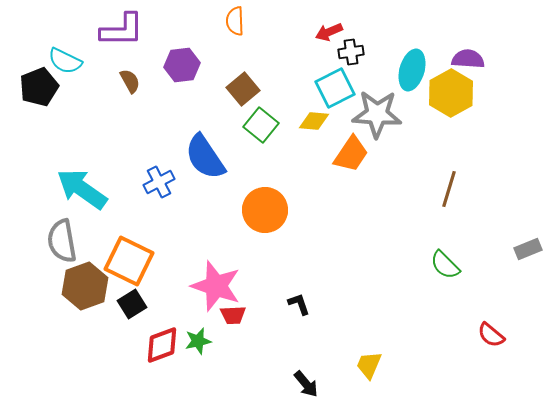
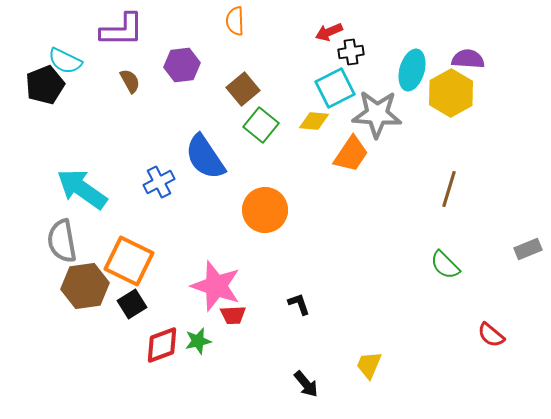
black pentagon: moved 6 px right, 2 px up
brown hexagon: rotated 12 degrees clockwise
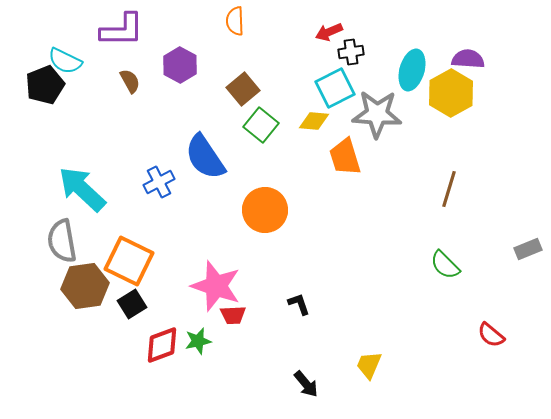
purple hexagon: moved 2 px left; rotated 24 degrees counterclockwise
orange trapezoid: moved 6 px left, 3 px down; rotated 129 degrees clockwise
cyan arrow: rotated 8 degrees clockwise
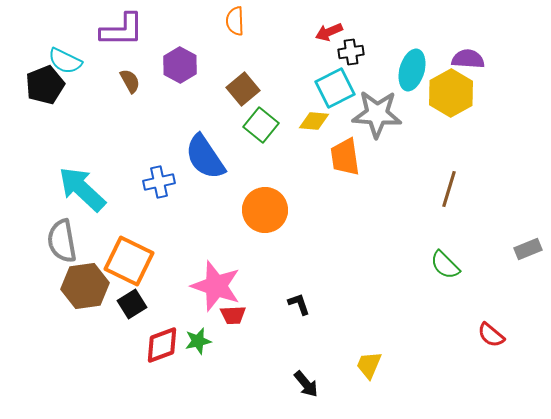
orange trapezoid: rotated 9 degrees clockwise
blue cross: rotated 16 degrees clockwise
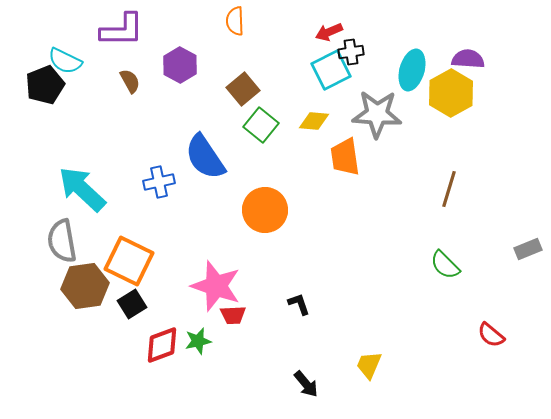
cyan square: moved 4 px left, 18 px up
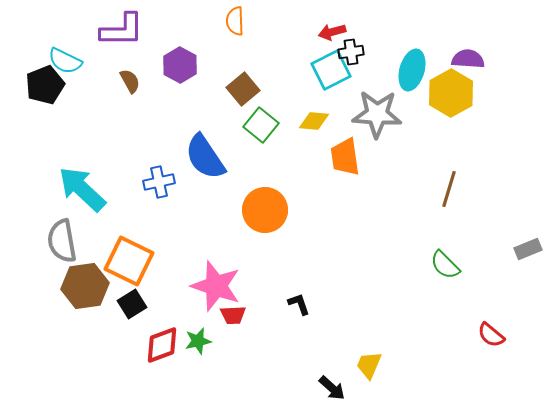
red arrow: moved 3 px right; rotated 8 degrees clockwise
black arrow: moved 26 px right, 4 px down; rotated 8 degrees counterclockwise
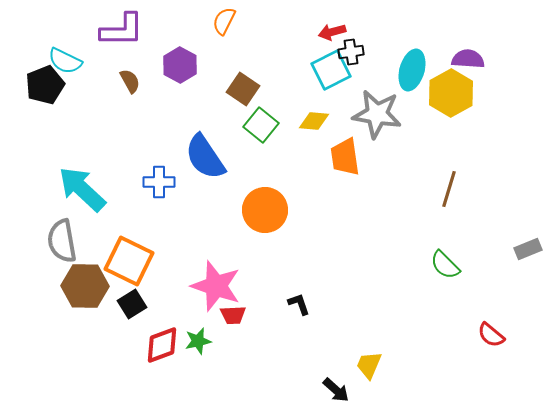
orange semicircle: moved 11 px left; rotated 28 degrees clockwise
brown square: rotated 16 degrees counterclockwise
gray star: rotated 6 degrees clockwise
blue cross: rotated 12 degrees clockwise
brown hexagon: rotated 9 degrees clockwise
black arrow: moved 4 px right, 2 px down
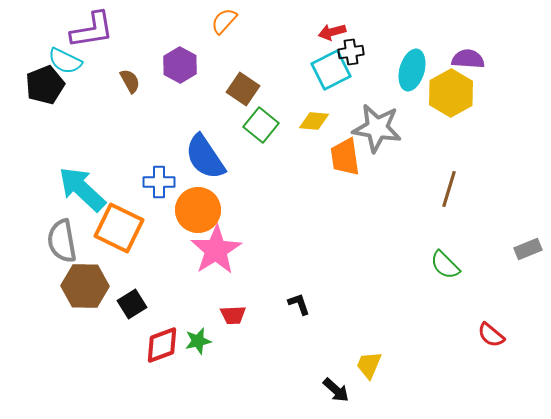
orange semicircle: rotated 16 degrees clockwise
purple L-shape: moved 30 px left; rotated 9 degrees counterclockwise
gray star: moved 14 px down
orange circle: moved 67 px left
orange square: moved 10 px left, 33 px up
pink star: moved 36 px up; rotated 21 degrees clockwise
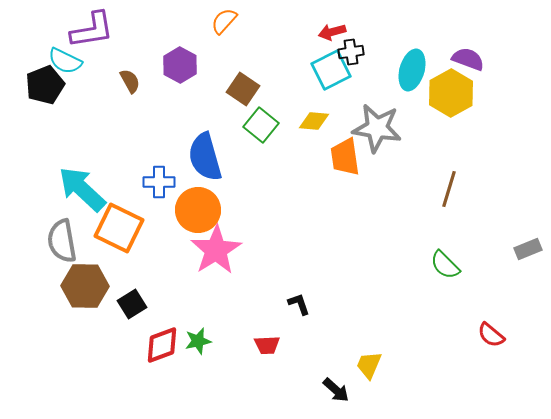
purple semicircle: rotated 16 degrees clockwise
blue semicircle: rotated 18 degrees clockwise
red trapezoid: moved 34 px right, 30 px down
